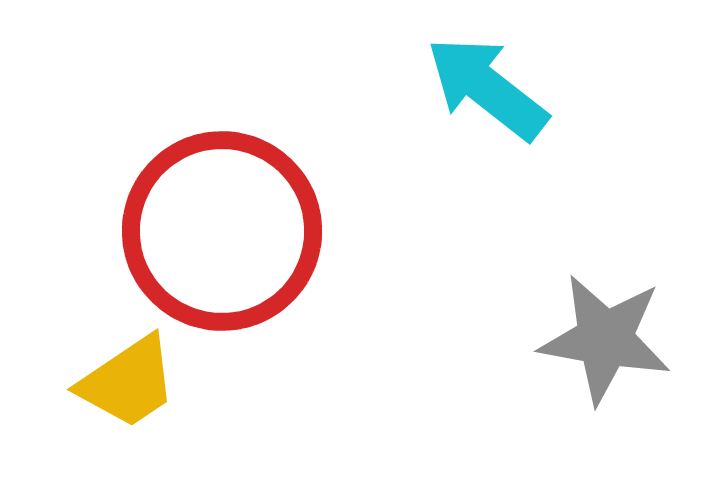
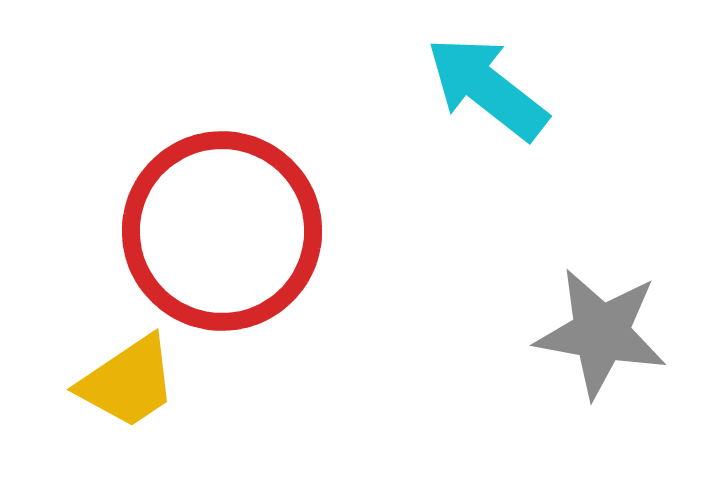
gray star: moved 4 px left, 6 px up
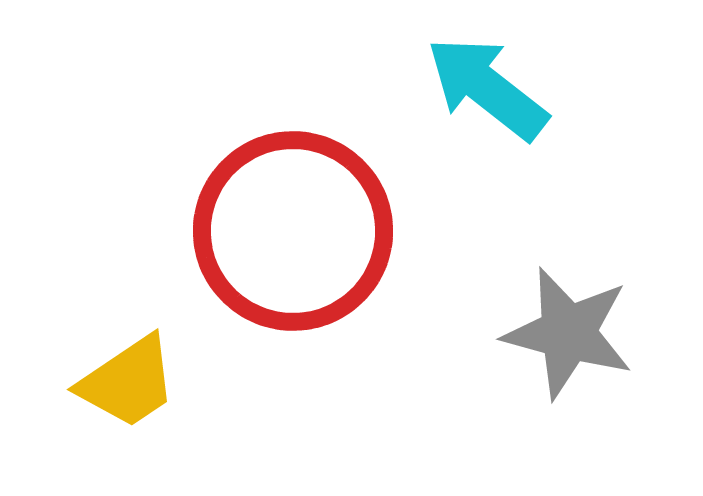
red circle: moved 71 px right
gray star: moved 33 px left; rotated 5 degrees clockwise
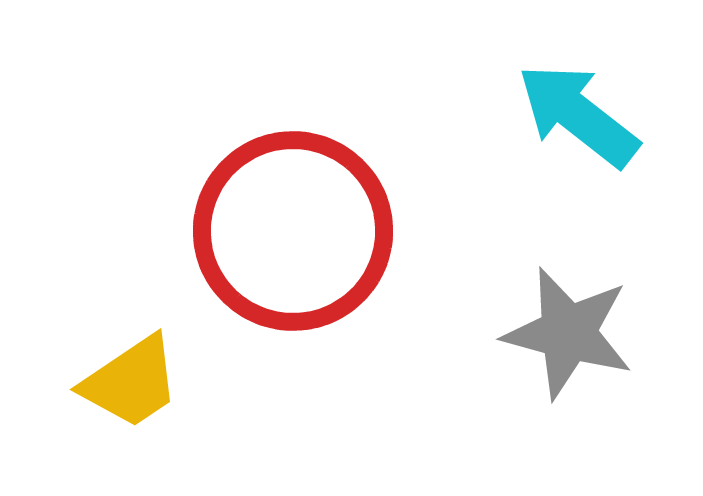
cyan arrow: moved 91 px right, 27 px down
yellow trapezoid: moved 3 px right
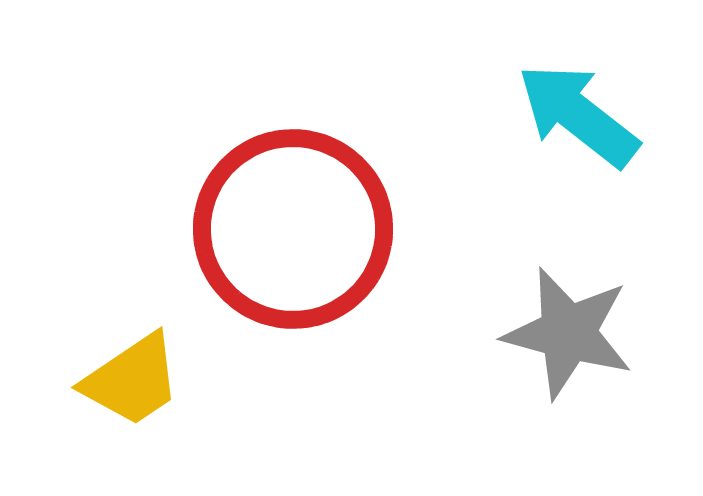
red circle: moved 2 px up
yellow trapezoid: moved 1 px right, 2 px up
